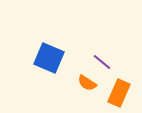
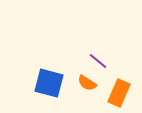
blue square: moved 25 px down; rotated 8 degrees counterclockwise
purple line: moved 4 px left, 1 px up
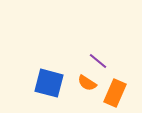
orange rectangle: moved 4 px left
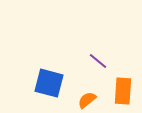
orange semicircle: moved 17 px down; rotated 108 degrees clockwise
orange rectangle: moved 8 px right, 2 px up; rotated 20 degrees counterclockwise
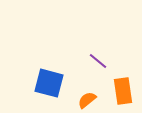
orange rectangle: rotated 12 degrees counterclockwise
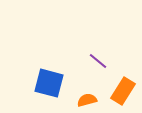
orange rectangle: rotated 40 degrees clockwise
orange semicircle: rotated 24 degrees clockwise
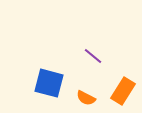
purple line: moved 5 px left, 5 px up
orange semicircle: moved 1 px left, 2 px up; rotated 138 degrees counterclockwise
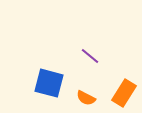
purple line: moved 3 px left
orange rectangle: moved 1 px right, 2 px down
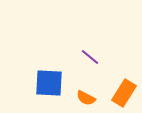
purple line: moved 1 px down
blue square: rotated 12 degrees counterclockwise
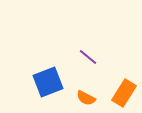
purple line: moved 2 px left
blue square: moved 1 px left, 1 px up; rotated 24 degrees counterclockwise
